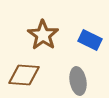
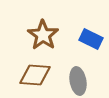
blue rectangle: moved 1 px right, 1 px up
brown diamond: moved 11 px right
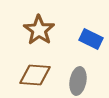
brown star: moved 4 px left, 5 px up
gray ellipse: rotated 20 degrees clockwise
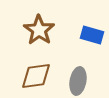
blue rectangle: moved 1 px right, 4 px up; rotated 10 degrees counterclockwise
brown diamond: moved 1 px right, 1 px down; rotated 12 degrees counterclockwise
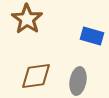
brown star: moved 12 px left, 11 px up
blue rectangle: moved 1 px down
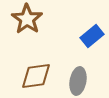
blue rectangle: rotated 55 degrees counterclockwise
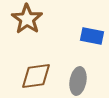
blue rectangle: rotated 50 degrees clockwise
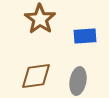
brown star: moved 13 px right
blue rectangle: moved 7 px left; rotated 15 degrees counterclockwise
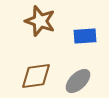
brown star: moved 2 px down; rotated 16 degrees counterclockwise
gray ellipse: rotated 36 degrees clockwise
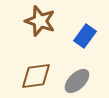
blue rectangle: rotated 50 degrees counterclockwise
gray ellipse: moved 1 px left
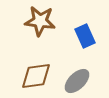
brown star: rotated 12 degrees counterclockwise
blue rectangle: rotated 60 degrees counterclockwise
